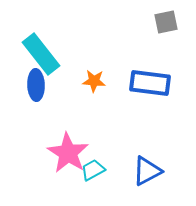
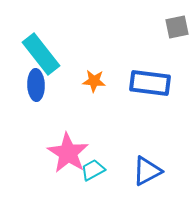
gray square: moved 11 px right, 5 px down
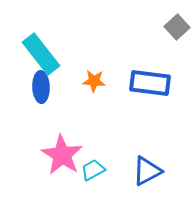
gray square: rotated 30 degrees counterclockwise
blue ellipse: moved 5 px right, 2 px down
pink star: moved 6 px left, 2 px down
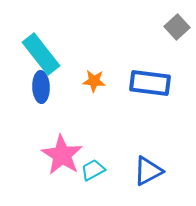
blue triangle: moved 1 px right
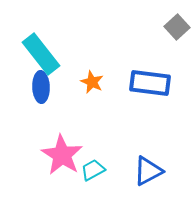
orange star: moved 2 px left, 1 px down; rotated 20 degrees clockwise
